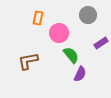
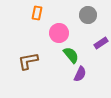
orange rectangle: moved 1 px left, 5 px up
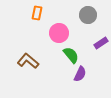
brown L-shape: rotated 50 degrees clockwise
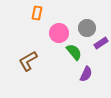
gray circle: moved 1 px left, 13 px down
green semicircle: moved 3 px right, 3 px up
brown L-shape: rotated 70 degrees counterclockwise
purple semicircle: moved 6 px right
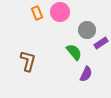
orange rectangle: rotated 32 degrees counterclockwise
gray circle: moved 2 px down
pink circle: moved 1 px right, 21 px up
brown L-shape: rotated 135 degrees clockwise
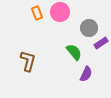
gray circle: moved 2 px right, 2 px up
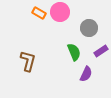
orange rectangle: moved 2 px right; rotated 40 degrees counterclockwise
purple rectangle: moved 8 px down
green semicircle: rotated 18 degrees clockwise
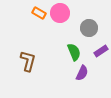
pink circle: moved 1 px down
purple semicircle: moved 4 px left, 1 px up
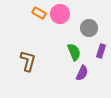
pink circle: moved 1 px down
purple rectangle: rotated 40 degrees counterclockwise
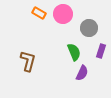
pink circle: moved 3 px right
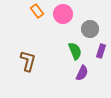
orange rectangle: moved 2 px left, 2 px up; rotated 24 degrees clockwise
gray circle: moved 1 px right, 1 px down
green semicircle: moved 1 px right, 1 px up
